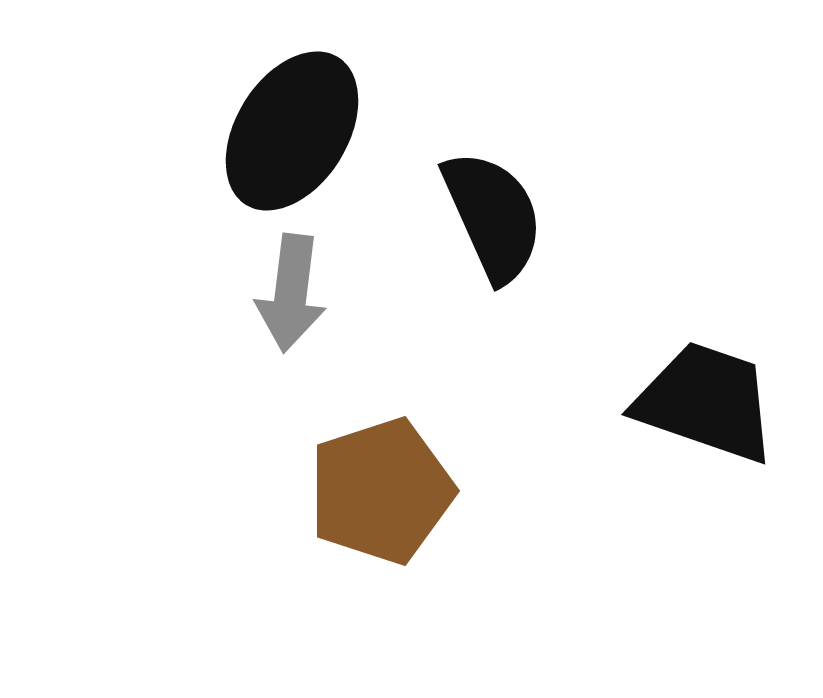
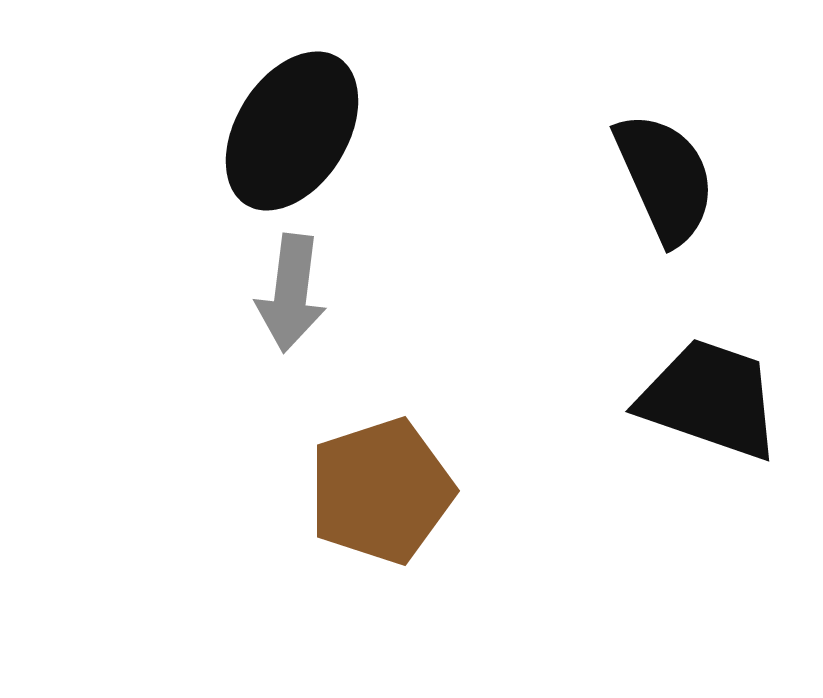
black semicircle: moved 172 px right, 38 px up
black trapezoid: moved 4 px right, 3 px up
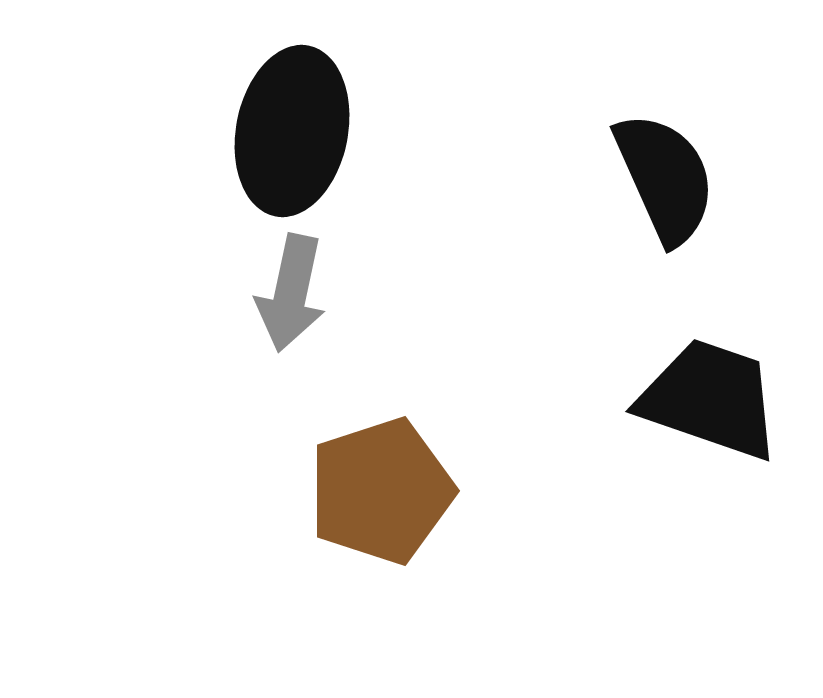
black ellipse: rotated 21 degrees counterclockwise
gray arrow: rotated 5 degrees clockwise
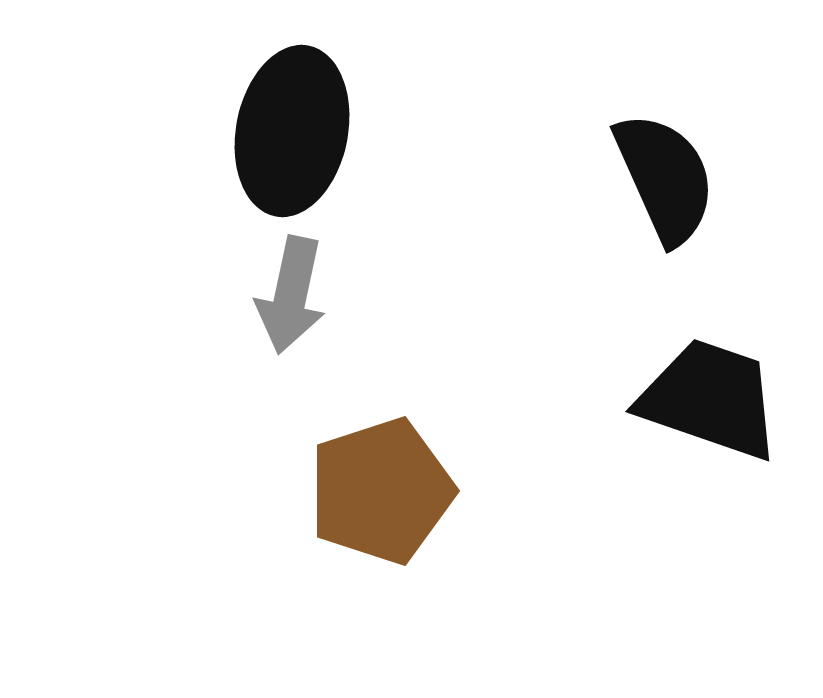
gray arrow: moved 2 px down
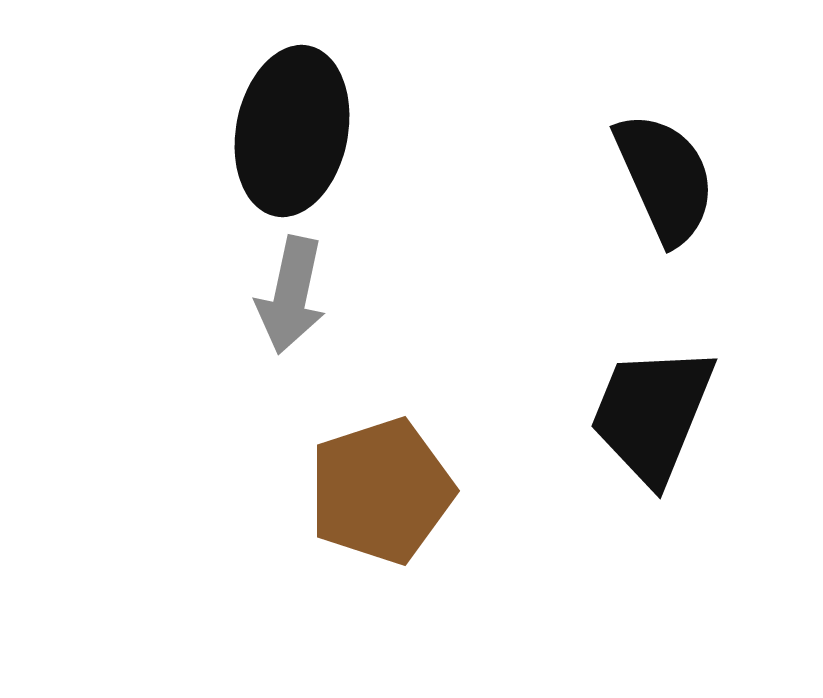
black trapezoid: moved 58 px left, 15 px down; rotated 87 degrees counterclockwise
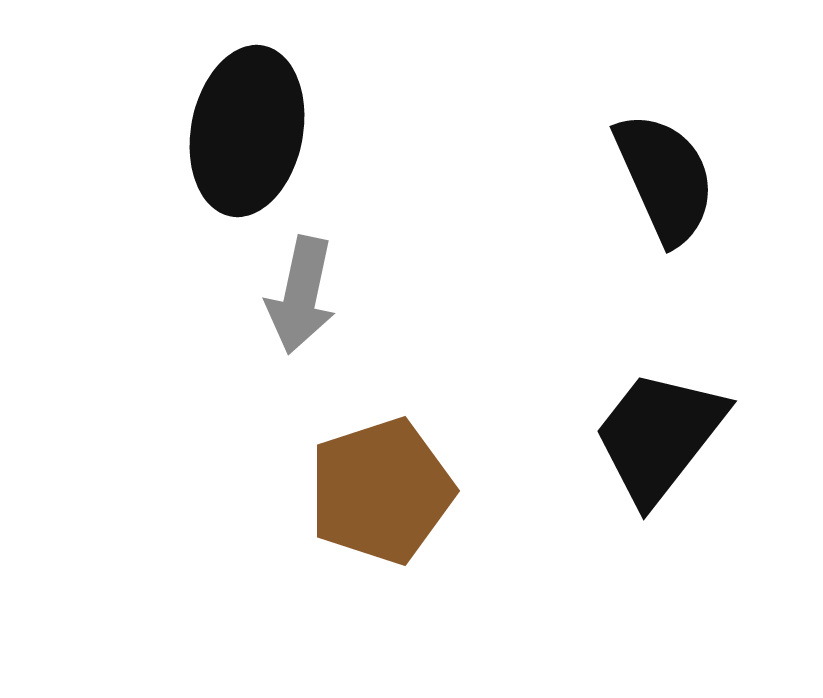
black ellipse: moved 45 px left
gray arrow: moved 10 px right
black trapezoid: moved 7 px right, 22 px down; rotated 16 degrees clockwise
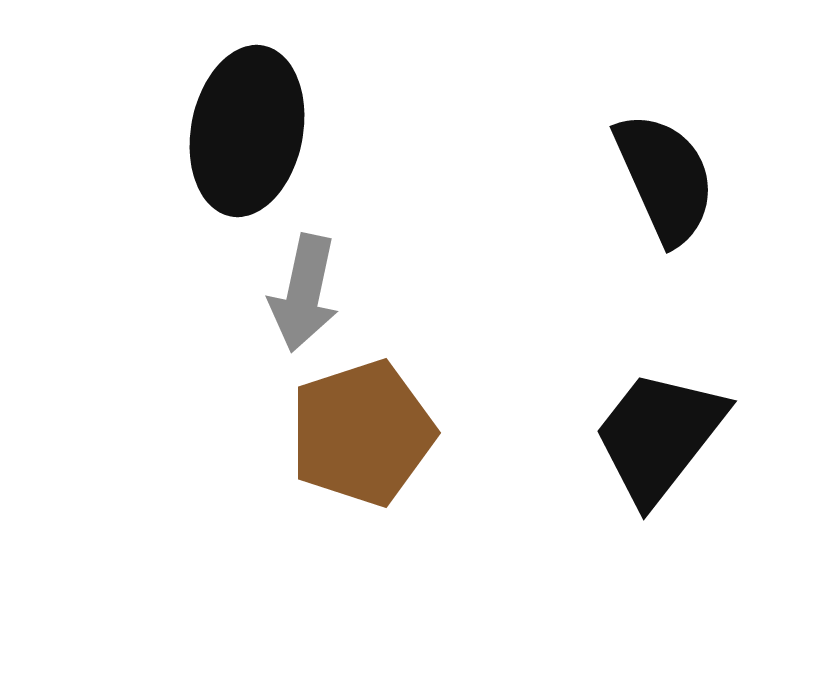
gray arrow: moved 3 px right, 2 px up
brown pentagon: moved 19 px left, 58 px up
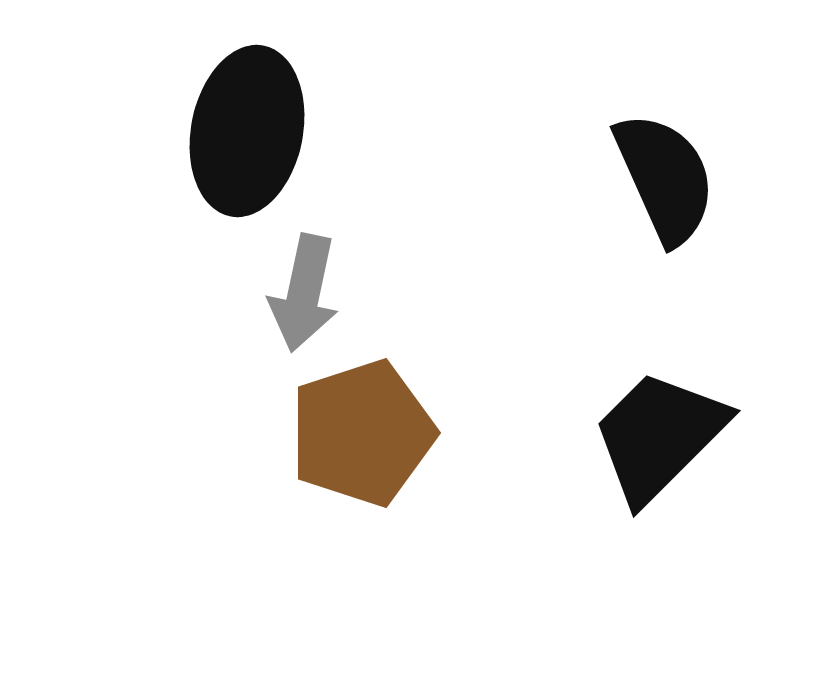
black trapezoid: rotated 7 degrees clockwise
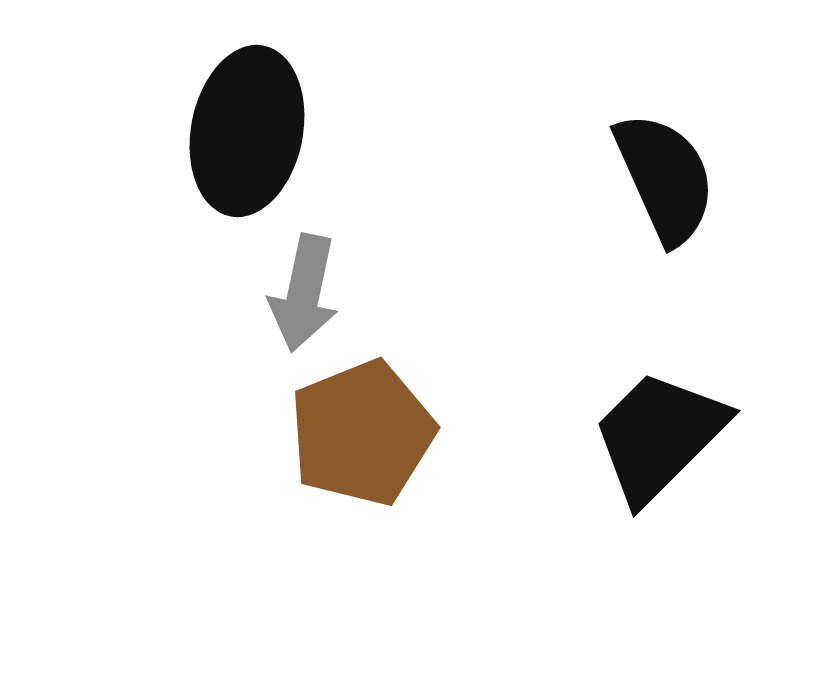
brown pentagon: rotated 4 degrees counterclockwise
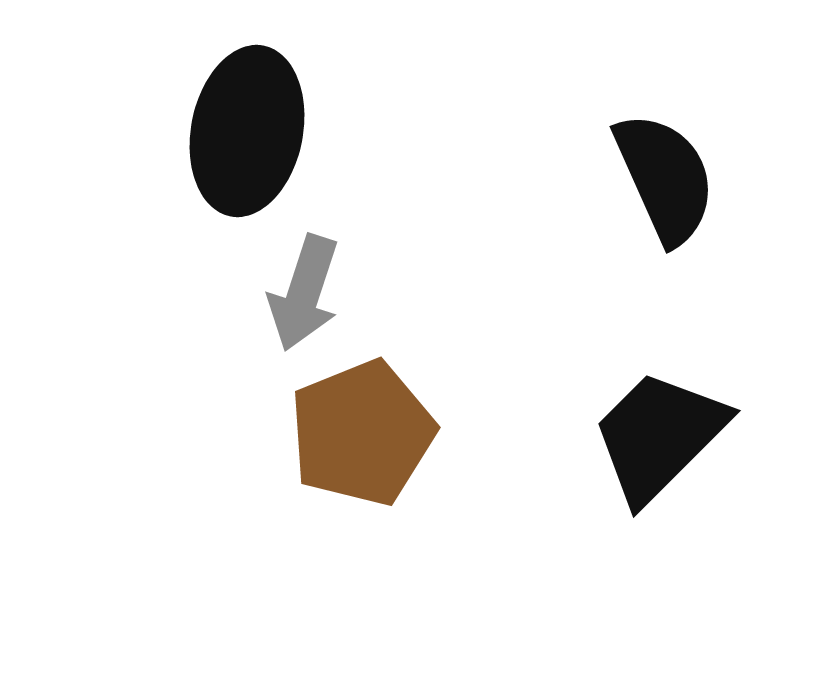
gray arrow: rotated 6 degrees clockwise
